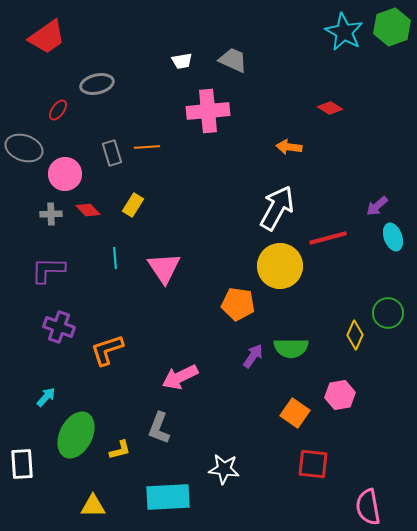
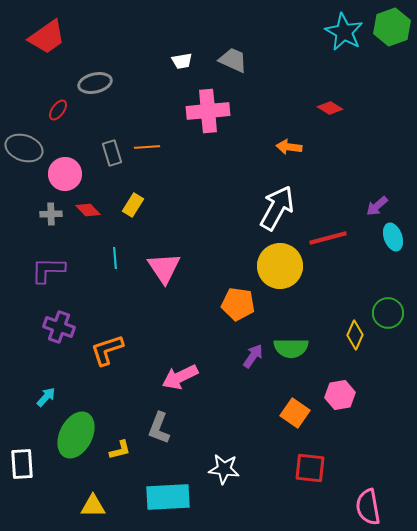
gray ellipse at (97, 84): moved 2 px left, 1 px up
red square at (313, 464): moved 3 px left, 4 px down
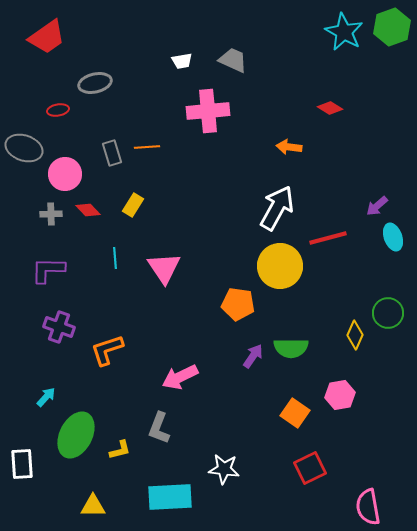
red ellipse at (58, 110): rotated 45 degrees clockwise
red square at (310, 468): rotated 32 degrees counterclockwise
cyan rectangle at (168, 497): moved 2 px right
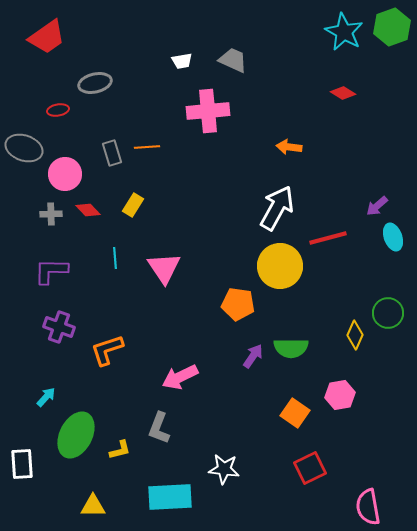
red diamond at (330, 108): moved 13 px right, 15 px up
purple L-shape at (48, 270): moved 3 px right, 1 px down
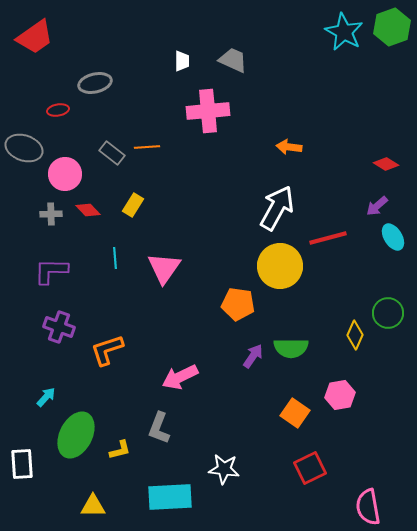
red trapezoid at (47, 37): moved 12 px left
white trapezoid at (182, 61): rotated 80 degrees counterclockwise
red diamond at (343, 93): moved 43 px right, 71 px down
gray rectangle at (112, 153): rotated 35 degrees counterclockwise
cyan ellipse at (393, 237): rotated 12 degrees counterclockwise
pink triangle at (164, 268): rotated 9 degrees clockwise
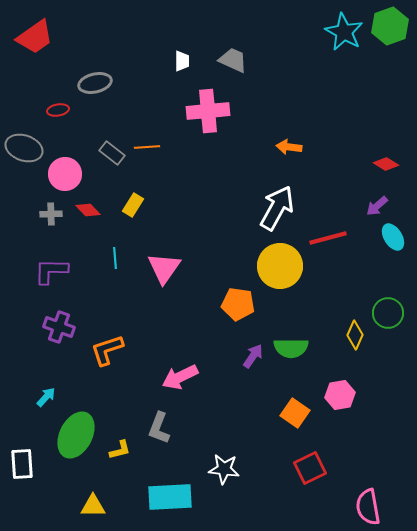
green hexagon at (392, 27): moved 2 px left, 1 px up
